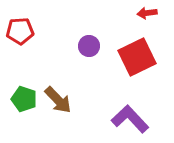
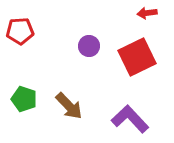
brown arrow: moved 11 px right, 6 px down
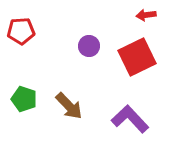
red arrow: moved 1 px left, 2 px down
red pentagon: moved 1 px right
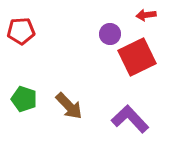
purple circle: moved 21 px right, 12 px up
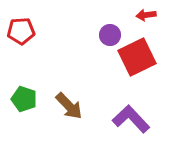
purple circle: moved 1 px down
purple L-shape: moved 1 px right
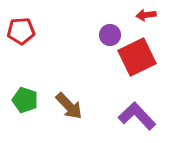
green pentagon: moved 1 px right, 1 px down
purple L-shape: moved 6 px right, 3 px up
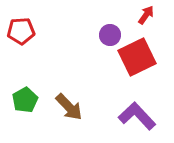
red arrow: rotated 132 degrees clockwise
green pentagon: rotated 25 degrees clockwise
brown arrow: moved 1 px down
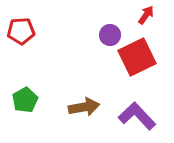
brown arrow: moved 15 px right; rotated 56 degrees counterclockwise
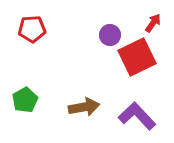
red arrow: moved 7 px right, 8 px down
red pentagon: moved 11 px right, 2 px up
